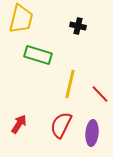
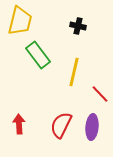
yellow trapezoid: moved 1 px left, 2 px down
green rectangle: rotated 36 degrees clockwise
yellow line: moved 4 px right, 12 px up
red arrow: rotated 36 degrees counterclockwise
purple ellipse: moved 6 px up
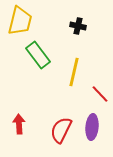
red semicircle: moved 5 px down
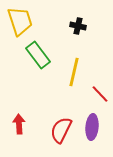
yellow trapezoid: rotated 32 degrees counterclockwise
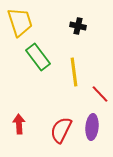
yellow trapezoid: moved 1 px down
green rectangle: moved 2 px down
yellow line: rotated 20 degrees counterclockwise
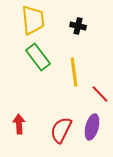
yellow trapezoid: moved 13 px right, 2 px up; rotated 12 degrees clockwise
purple ellipse: rotated 10 degrees clockwise
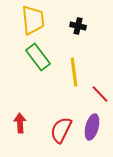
red arrow: moved 1 px right, 1 px up
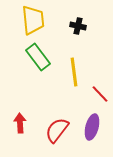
red semicircle: moved 4 px left; rotated 12 degrees clockwise
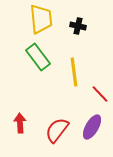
yellow trapezoid: moved 8 px right, 1 px up
purple ellipse: rotated 15 degrees clockwise
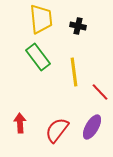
red line: moved 2 px up
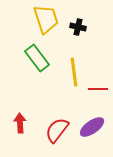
yellow trapezoid: moved 5 px right; rotated 12 degrees counterclockwise
black cross: moved 1 px down
green rectangle: moved 1 px left, 1 px down
red line: moved 2 px left, 3 px up; rotated 48 degrees counterclockwise
purple ellipse: rotated 25 degrees clockwise
